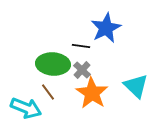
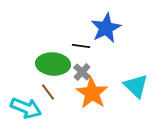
gray cross: moved 2 px down
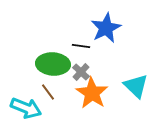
gray cross: moved 1 px left
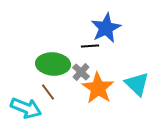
black line: moved 9 px right; rotated 12 degrees counterclockwise
cyan triangle: moved 1 px right, 2 px up
orange star: moved 6 px right, 5 px up
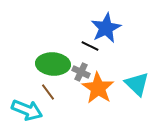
black line: rotated 30 degrees clockwise
gray cross: rotated 18 degrees counterclockwise
cyan arrow: moved 1 px right, 2 px down
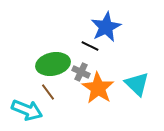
blue star: moved 1 px up
green ellipse: rotated 16 degrees counterclockwise
